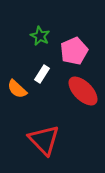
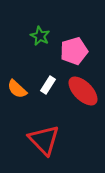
pink pentagon: rotated 8 degrees clockwise
white rectangle: moved 6 px right, 11 px down
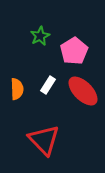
green star: rotated 18 degrees clockwise
pink pentagon: rotated 16 degrees counterclockwise
orange semicircle: rotated 135 degrees counterclockwise
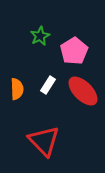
red triangle: moved 1 px down
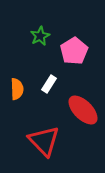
white rectangle: moved 1 px right, 1 px up
red ellipse: moved 19 px down
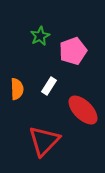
pink pentagon: moved 1 px left; rotated 12 degrees clockwise
white rectangle: moved 2 px down
red triangle: rotated 28 degrees clockwise
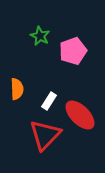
green star: rotated 18 degrees counterclockwise
white rectangle: moved 15 px down
red ellipse: moved 3 px left, 5 px down
red triangle: moved 1 px right, 6 px up
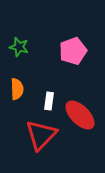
green star: moved 21 px left, 11 px down; rotated 12 degrees counterclockwise
white rectangle: rotated 24 degrees counterclockwise
red triangle: moved 4 px left
